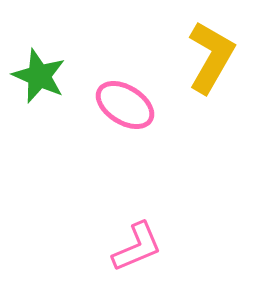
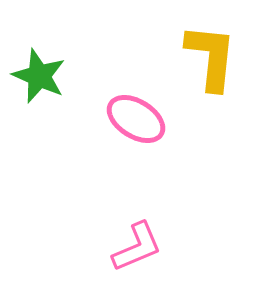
yellow L-shape: rotated 24 degrees counterclockwise
pink ellipse: moved 11 px right, 14 px down
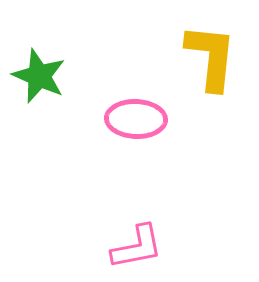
pink ellipse: rotated 30 degrees counterclockwise
pink L-shape: rotated 12 degrees clockwise
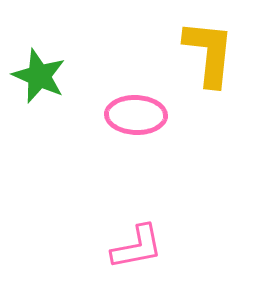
yellow L-shape: moved 2 px left, 4 px up
pink ellipse: moved 4 px up
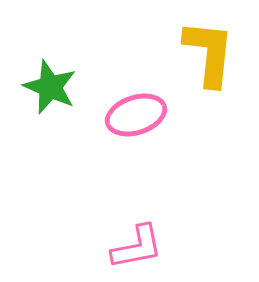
green star: moved 11 px right, 11 px down
pink ellipse: rotated 20 degrees counterclockwise
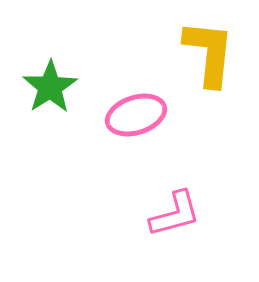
green star: rotated 16 degrees clockwise
pink L-shape: moved 38 px right, 33 px up; rotated 4 degrees counterclockwise
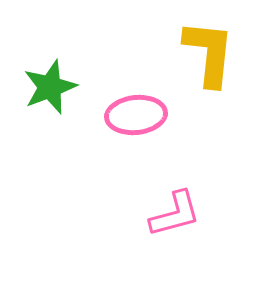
green star: rotated 12 degrees clockwise
pink ellipse: rotated 12 degrees clockwise
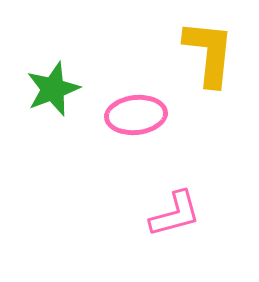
green star: moved 3 px right, 2 px down
